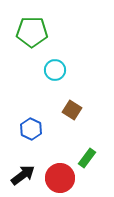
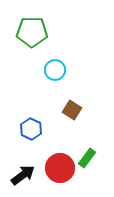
red circle: moved 10 px up
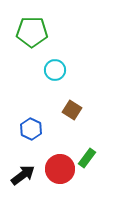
red circle: moved 1 px down
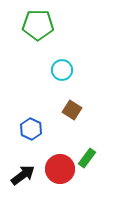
green pentagon: moved 6 px right, 7 px up
cyan circle: moved 7 px right
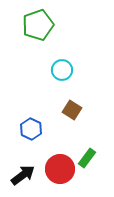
green pentagon: rotated 20 degrees counterclockwise
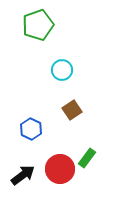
brown square: rotated 24 degrees clockwise
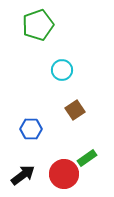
brown square: moved 3 px right
blue hexagon: rotated 25 degrees counterclockwise
green rectangle: rotated 18 degrees clockwise
red circle: moved 4 px right, 5 px down
